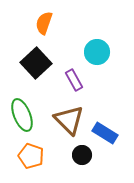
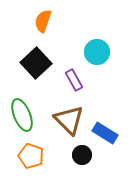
orange semicircle: moved 1 px left, 2 px up
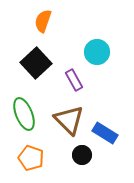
green ellipse: moved 2 px right, 1 px up
orange pentagon: moved 2 px down
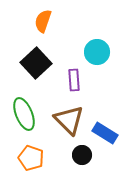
purple rectangle: rotated 25 degrees clockwise
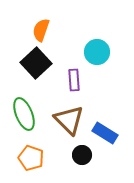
orange semicircle: moved 2 px left, 9 px down
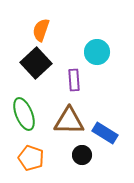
brown triangle: moved 1 px down; rotated 44 degrees counterclockwise
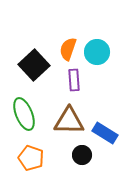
orange semicircle: moved 27 px right, 19 px down
black square: moved 2 px left, 2 px down
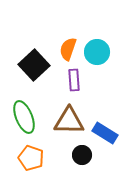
green ellipse: moved 3 px down
